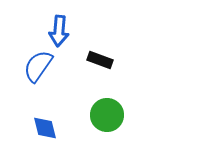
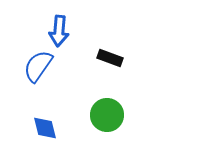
black rectangle: moved 10 px right, 2 px up
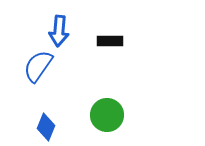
black rectangle: moved 17 px up; rotated 20 degrees counterclockwise
blue diamond: moved 1 px right, 1 px up; rotated 36 degrees clockwise
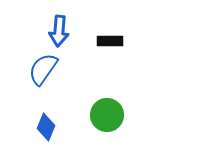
blue semicircle: moved 5 px right, 3 px down
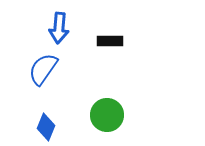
blue arrow: moved 3 px up
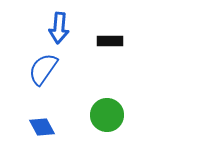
blue diamond: moved 4 px left; rotated 52 degrees counterclockwise
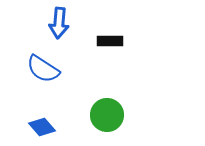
blue arrow: moved 5 px up
blue semicircle: rotated 92 degrees counterclockwise
blue diamond: rotated 12 degrees counterclockwise
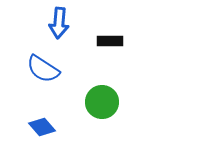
green circle: moved 5 px left, 13 px up
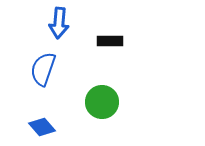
blue semicircle: rotated 76 degrees clockwise
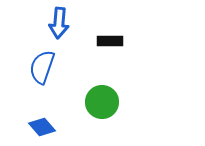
blue semicircle: moved 1 px left, 2 px up
